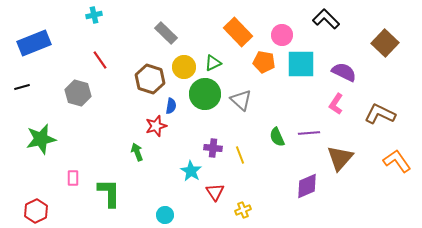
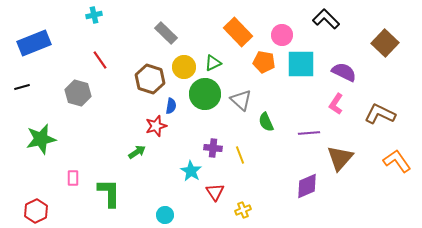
green semicircle: moved 11 px left, 15 px up
green arrow: rotated 78 degrees clockwise
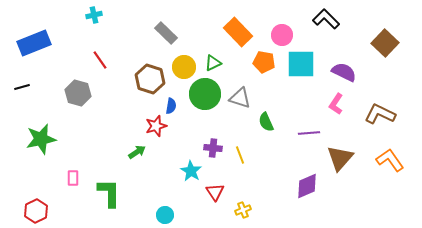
gray triangle: moved 1 px left, 2 px up; rotated 25 degrees counterclockwise
orange L-shape: moved 7 px left, 1 px up
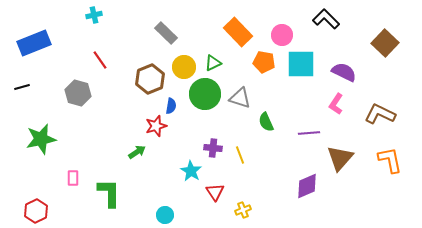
brown hexagon: rotated 20 degrees clockwise
orange L-shape: rotated 24 degrees clockwise
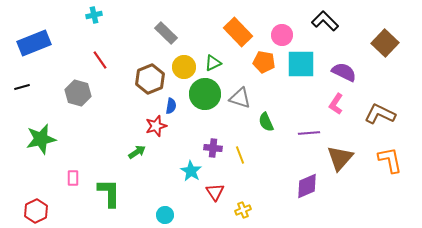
black L-shape: moved 1 px left, 2 px down
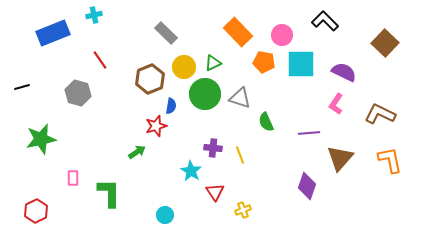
blue rectangle: moved 19 px right, 10 px up
purple diamond: rotated 48 degrees counterclockwise
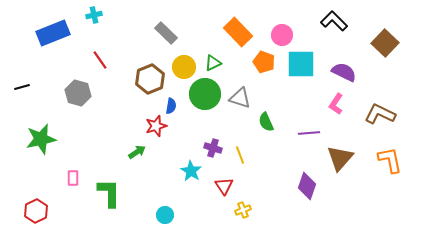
black L-shape: moved 9 px right
orange pentagon: rotated 10 degrees clockwise
purple cross: rotated 12 degrees clockwise
red triangle: moved 9 px right, 6 px up
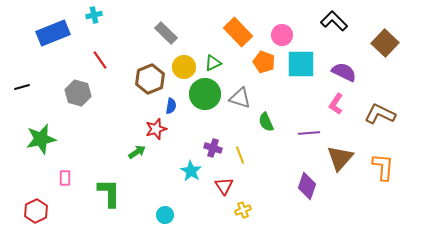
red star: moved 3 px down
orange L-shape: moved 7 px left, 7 px down; rotated 16 degrees clockwise
pink rectangle: moved 8 px left
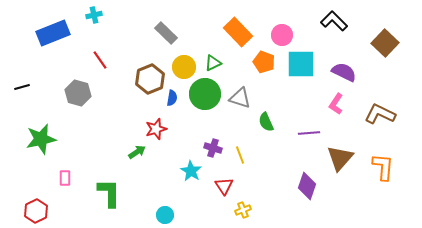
blue semicircle: moved 1 px right, 8 px up
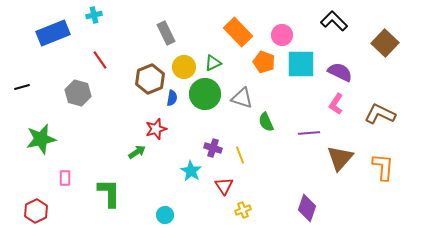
gray rectangle: rotated 20 degrees clockwise
purple semicircle: moved 4 px left
gray triangle: moved 2 px right
purple diamond: moved 22 px down
